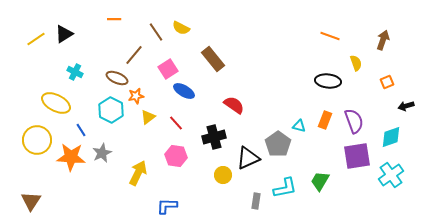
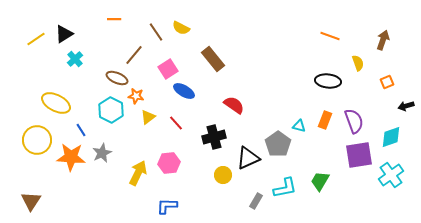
yellow semicircle at (356, 63): moved 2 px right
cyan cross at (75, 72): moved 13 px up; rotated 21 degrees clockwise
orange star at (136, 96): rotated 21 degrees clockwise
pink hexagon at (176, 156): moved 7 px left, 7 px down; rotated 15 degrees counterclockwise
purple square at (357, 156): moved 2 px right, 1 px up
gray rectangle at (256, 201): rotated 21 degrees clockwise
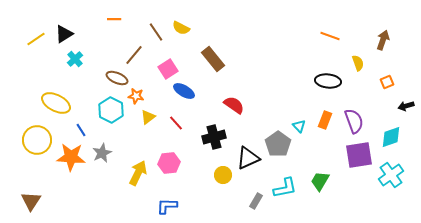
cyan triangle at (299, 126): rotated 32 degrees clockwise
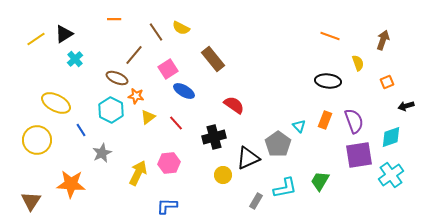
orange star at (71, 157): moved 27 px down
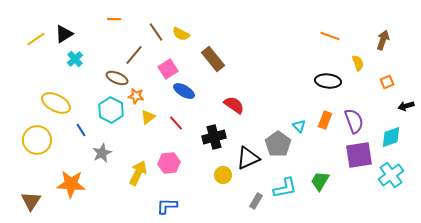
yellow semicircle at (181, 28): moved 6 px down
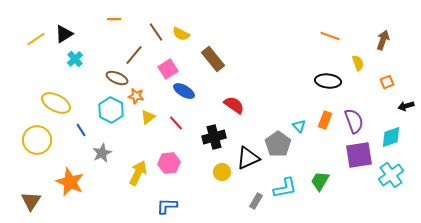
yellow circle at (223, 175): moved 1 px left, 3 px up
orange star at (71, 184): moved 1 px left, 2 px up; rotated 20 degrees clockwise
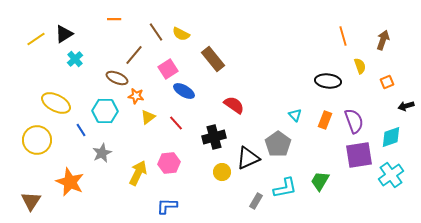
orange line at (330, 36): moved 13 px right; rotated 54 degrees clockwise
yellow semicircle at (358, 63): moved 2 px right, 3 px down
cyan hexagon at (111, 110): moved 6 px left, 1 px down; rotated 25 degrees counterclockwise
cyan triangle at (299, 126): moved 4 px left, 11 px up
